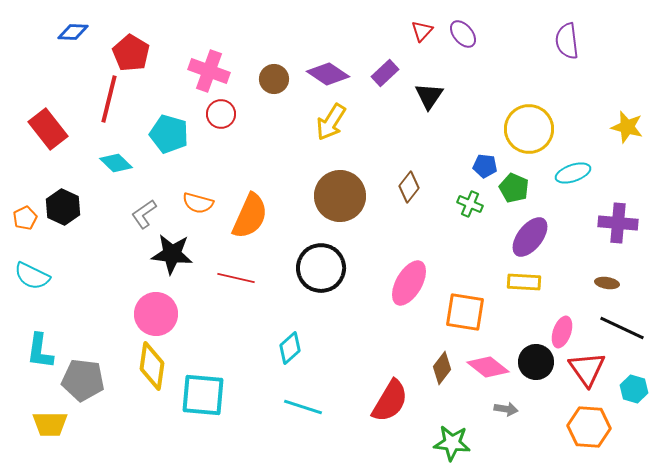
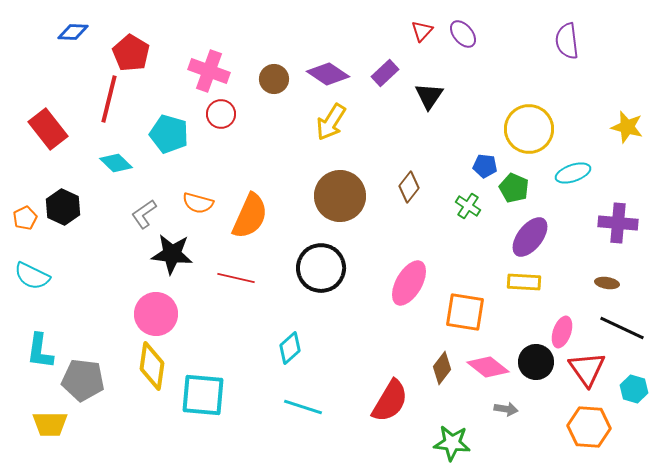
green cross at (470, 204): moved 2 px left, 2 px down; rotated 10 degrees clockwise
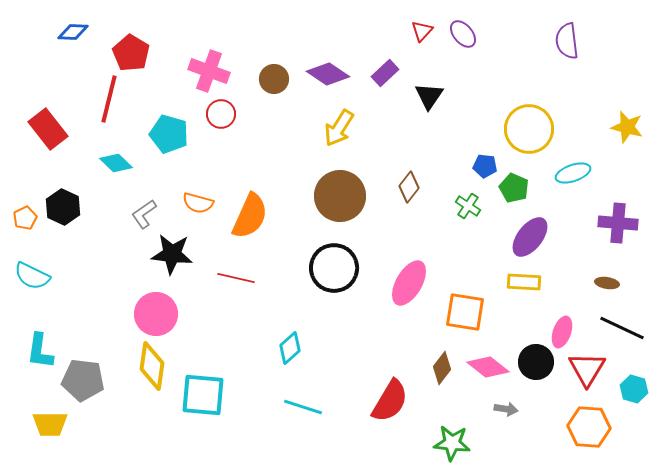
yellow arrow at (331, 122): moved 8 px right, 6 px down
black circle at (321, 268): moved 13 px right
red triangle at (587, 369): rotated 6 degrees clockwise
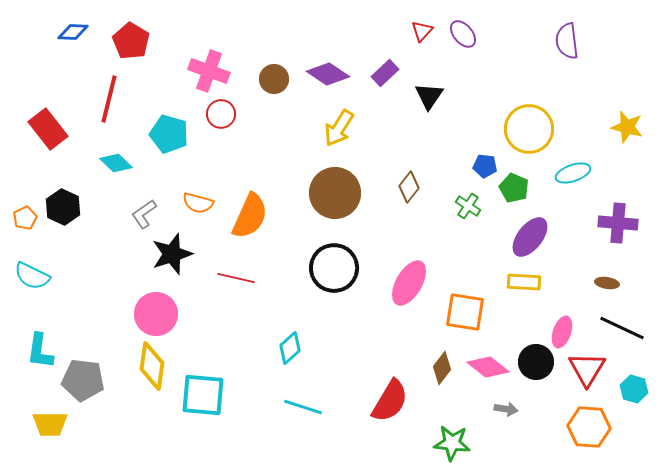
red pentagon at (131, 53): moved 12 px up
brown circle at (340, 196): moved 5 px left, 3 px up
black star at (172, 254): rotated 24 degrees counterclockwise
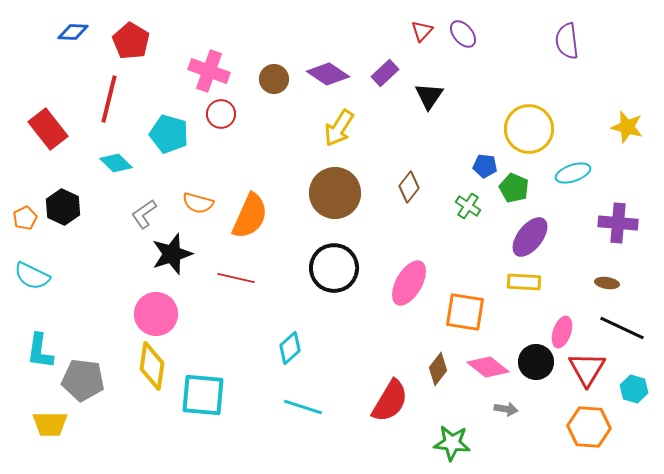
brown diamond at (442, 368): moved 4 px left, 1 px down
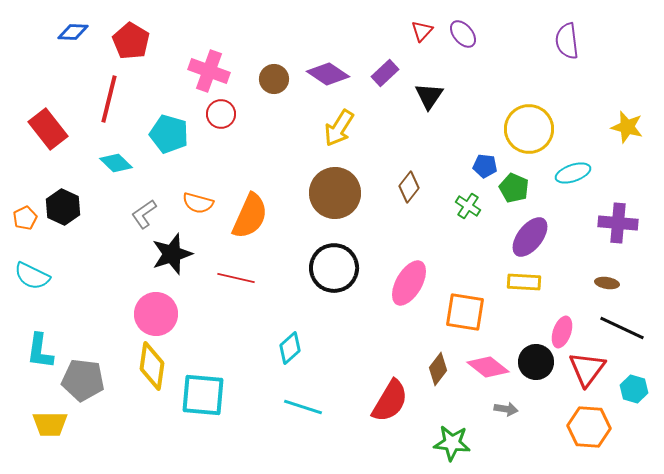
red triangle at (587, 369): rotated 6 degrees clockwise
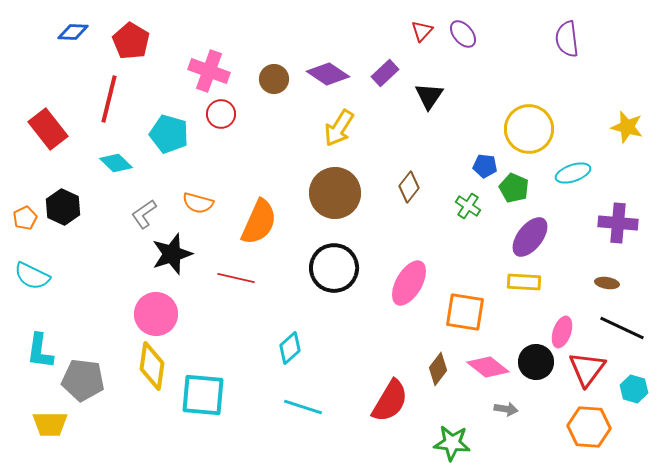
purple semicircle at (567, 41): moved 2 px up
orange semicircle at (250, 216): moved 9 px right, 6 px down
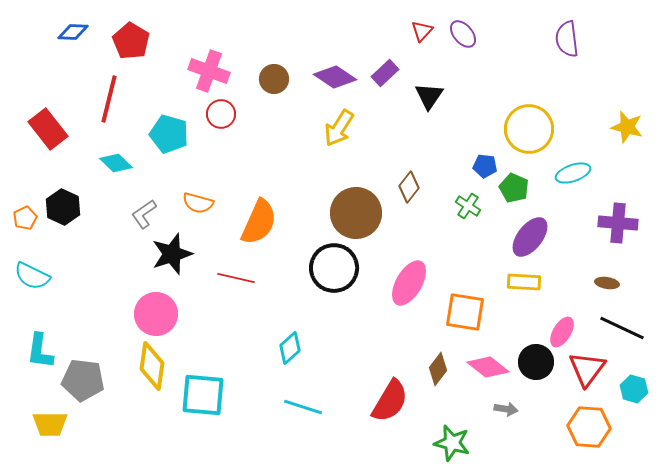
purple diamond at (328, 74): moved 7 px right, 3 px down
brown circle at (335, 193): moved 21 px right, 20 px down
pink ellipse at (562, 332): rotated 12 degrees clockwise
green star at (452, 443): rotated 9 degrees clockwise
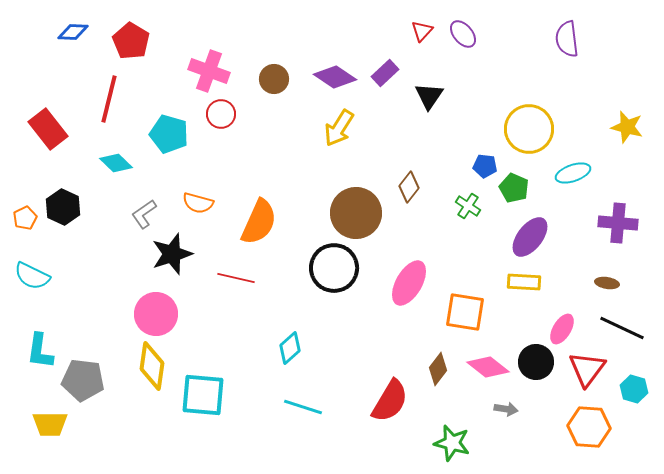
pink ellipse at (562, 332): moved 3 px up
